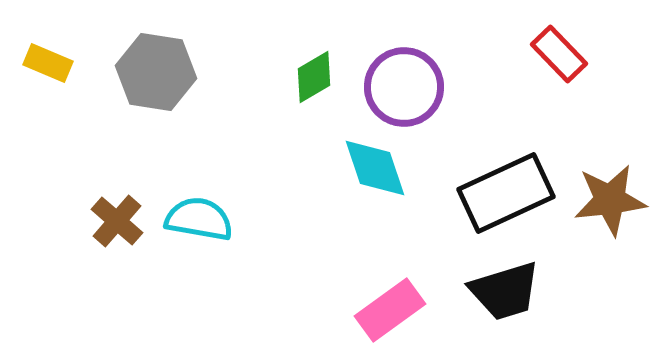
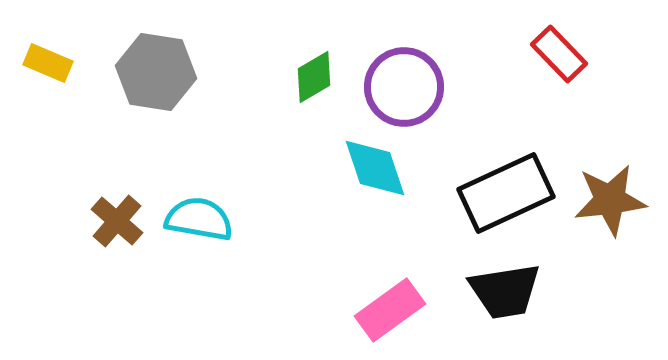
black trapezoid: rotated 8 degrees clockwise
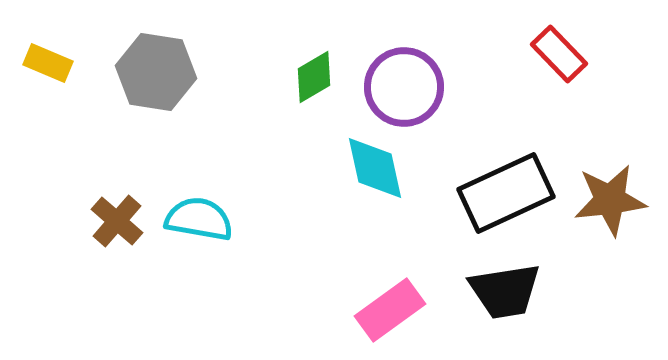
cyan diamond: rotated 6 degrees clockwise
